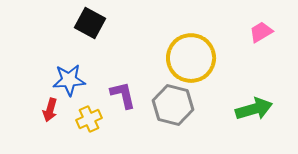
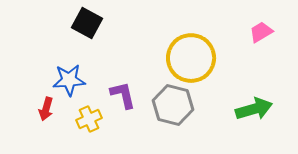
black square: moved 3 px left
red arrow: moved 4 px left, 1 px up
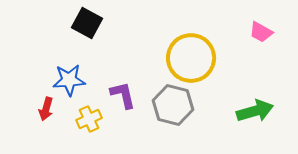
pink trapezoid: rotated 120 degrees counterclockwise
green arrow: moved 1 px right, 2 px down
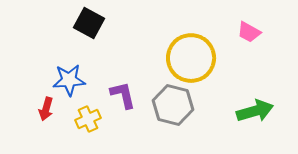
black square: moved 2 px right
pink trapezoid: moved 12 px left
yellow cross: moved 1 px left
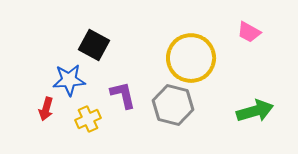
black square: moved 5 px right, 22 px down
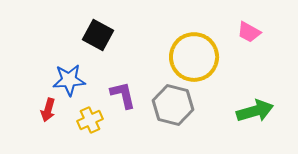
black square: moved 4 px right, 10 px up
yellow circle: moved 3 px right, 1 px up
red arrow: moved 2 px right, 1 px down
yellow cross: moved 2 px right, 1 px down
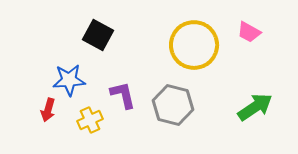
yellow circle: moved 12 px up
green arrow: moved 4 px up; rotated 18 degrees counterclockwise
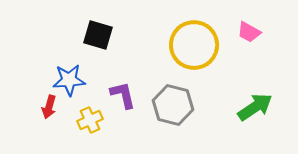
black square: rotated 12 degrees counterclockwise
red arrow: moved 1 px right, 3 px up
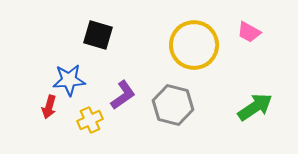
purple L-shape: rotated 68 degrees clockwise
